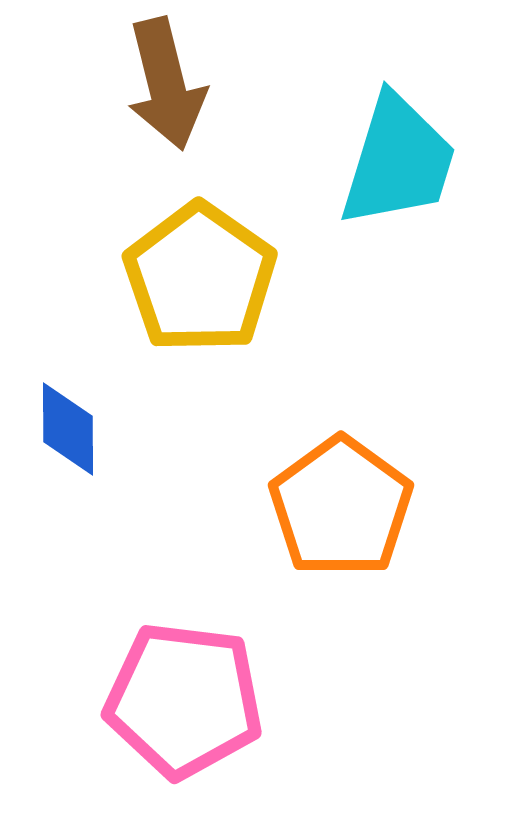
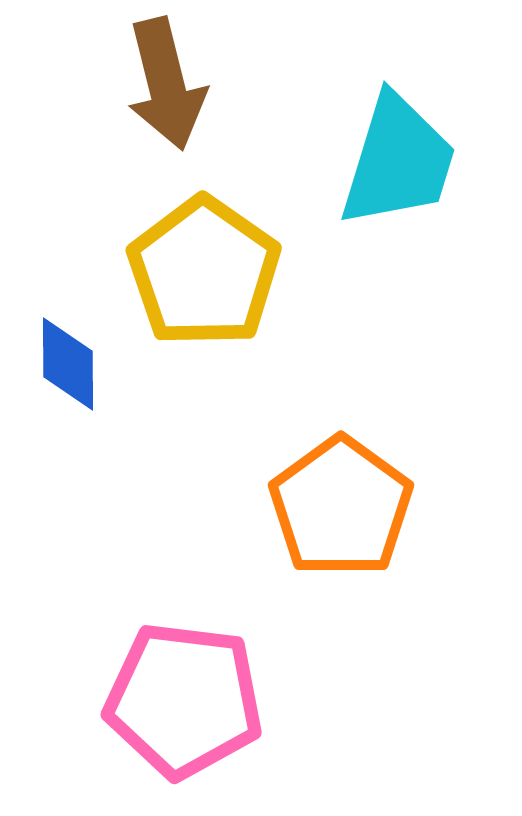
yellow pentagon: moved 4 px right, 6 px up
blue diamond: moved 65 px up
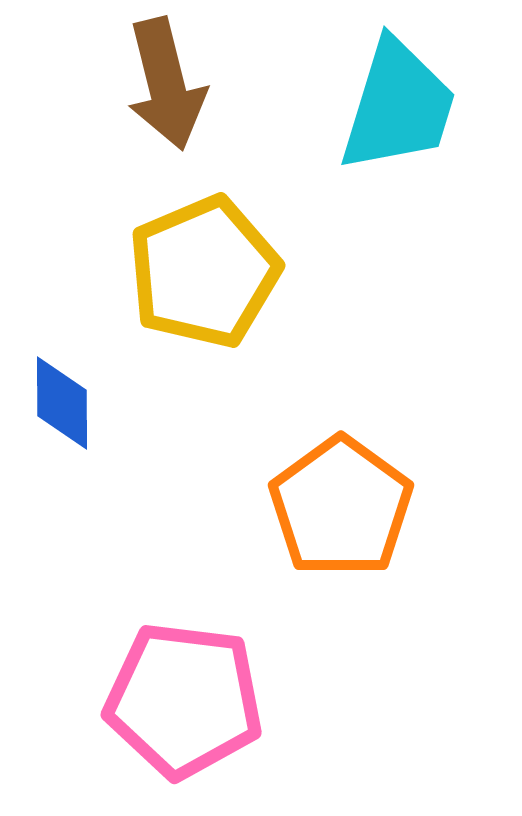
cyan trapezoid: moved 55 px up
yellow pentagon: rotated 14 degrees clockwise
blue diamond: moved 6 px left, 39 px down
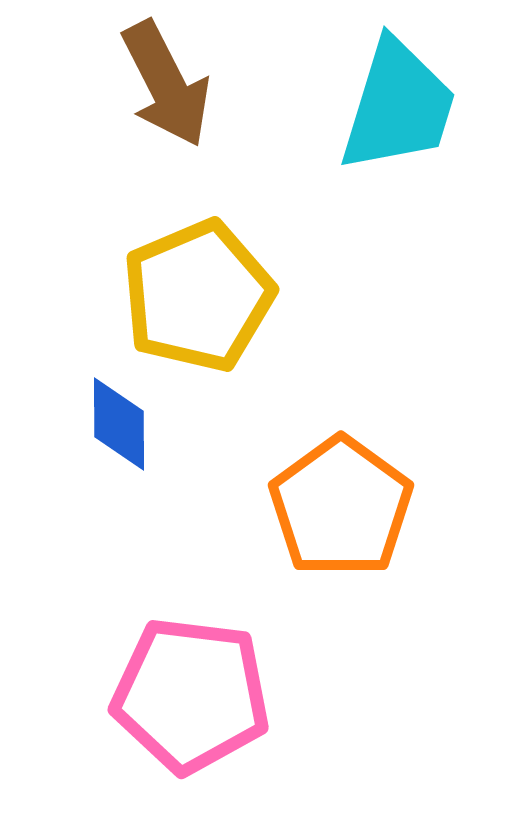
brown arrow: rotated 13 degrees counterclockwise
yellow pentagon: moved 6 px left, 24 px down
blue diamond: moved 57 px right, 21 px down
pink pentagon: moved 7 px right, 5 px up
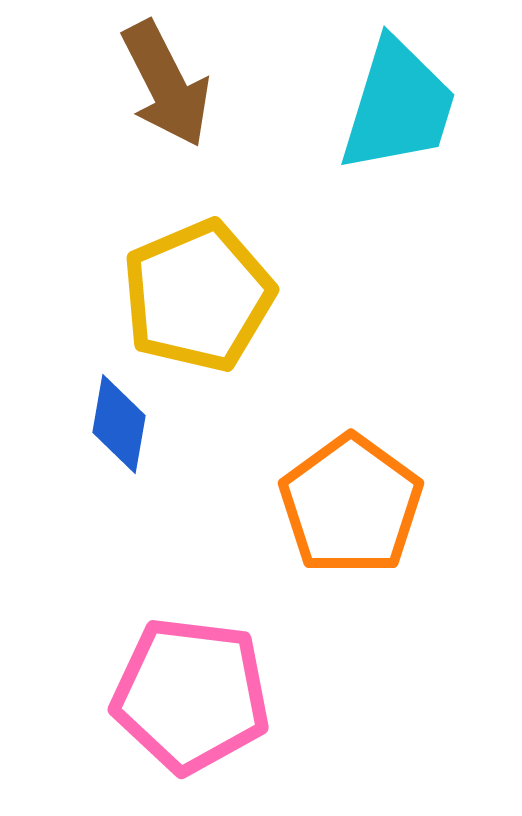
blue diamond: rotated 10 degrees clockwise
orange pentagon: moved 10 px right, 2 px up
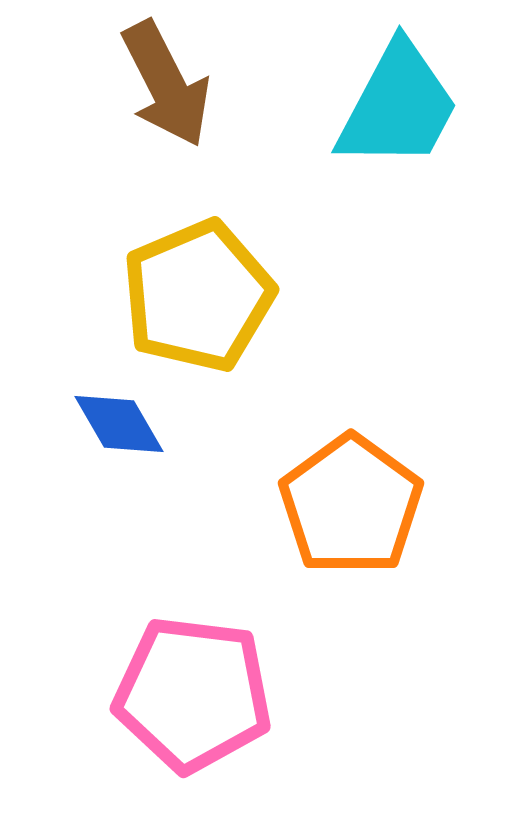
cyan trapezoid: rotated 11 degrees clockwise
blue diamond: rotated 40 degrees counterclockwise
pink pentagon: moved 2 px right, 1 px up
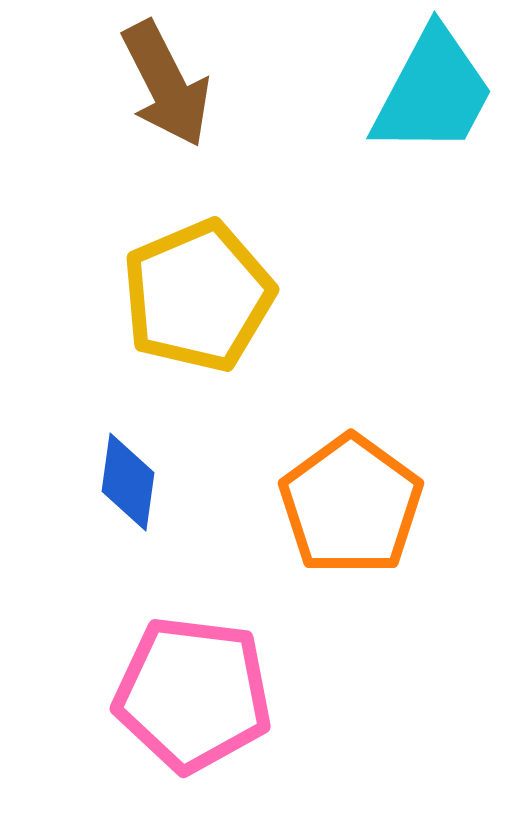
cyan trapezoid: moved 35 px right, 14 px up
blue diamond: moved 9 px right, 58 px down; rotated 38 degrees clockwise
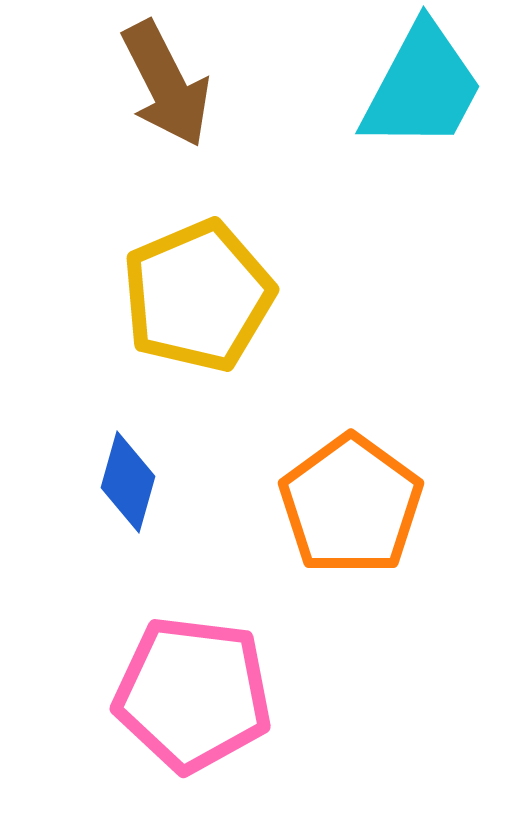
cyan trapezoid: moved 11 px left, 5 px up
blue diamond: rotated 8 degrees clockwise
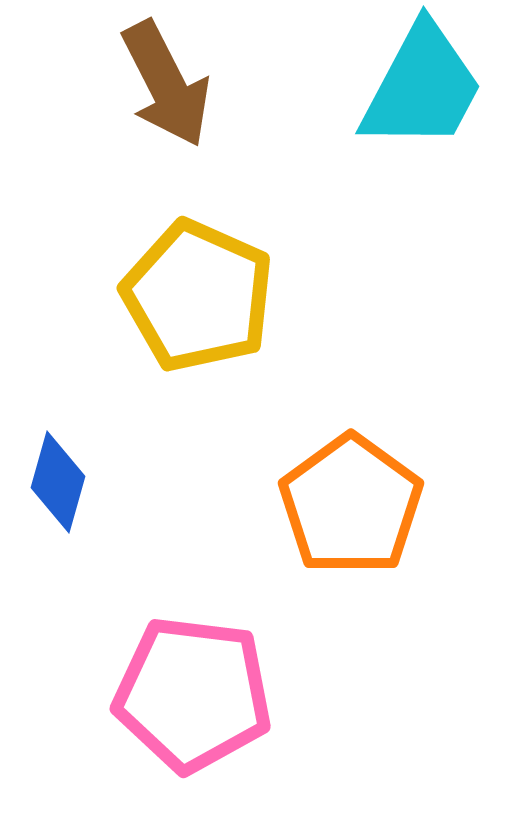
yellow pentagon: rotated 25 degrees counterclockwise
blue diamond: moved 70 px left
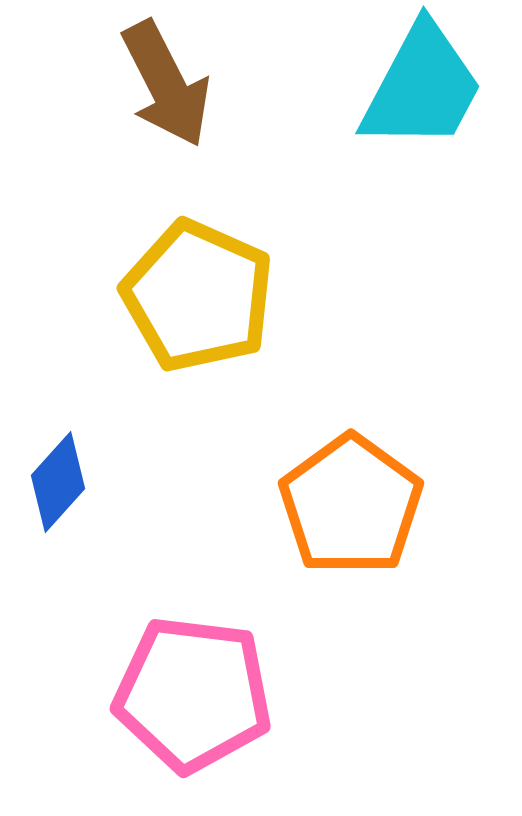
blue diamond: rotated 26 degrees clockwise
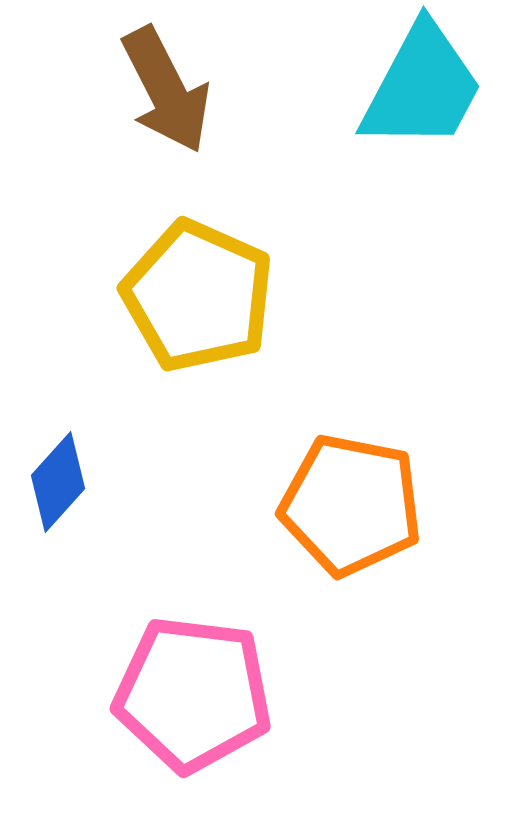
brown arrow: moved 6 px down
orange pentagon: rotated 25 degrees counterclockwise
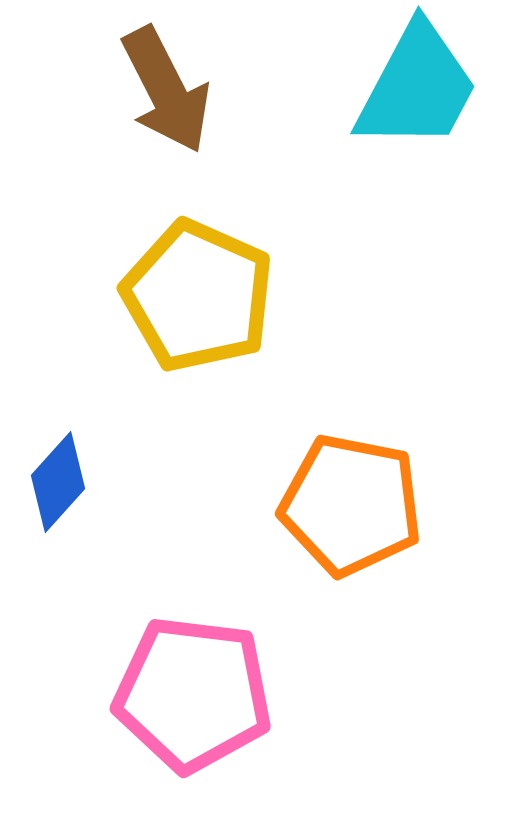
cyan trapezoid: moved 5 px left
